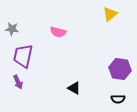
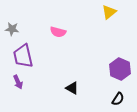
yellow triangle: moved 1 px left, 2 px up
purple trapezoid: rotated 25 degrees counterclockwise
purple hexagon: rotated 15 degrees clockwise
black triangle: moved 2 px left
black semicircle: rotated 56 degrees counterclockwise
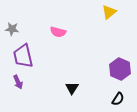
black triangle: rotated 32 degrees clockwise
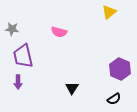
pink semicircle: moved 1 px right
purple arrow: rotated 24 degrees clockwise
black semicircle: moved 4 px left; rotated 24 degrees clockwise
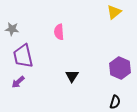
yellow triangle: moved 5 px right
pink semicircle: rotated 70 degrees clockwise
purple hexagon: moved 1 px up
purple arrow: rotated 48 degrees clockwise
black triangle: moved 12 px up
black semicircle: moved 1 px right, 3 px down; rotated 40 degrees counterclockwise
